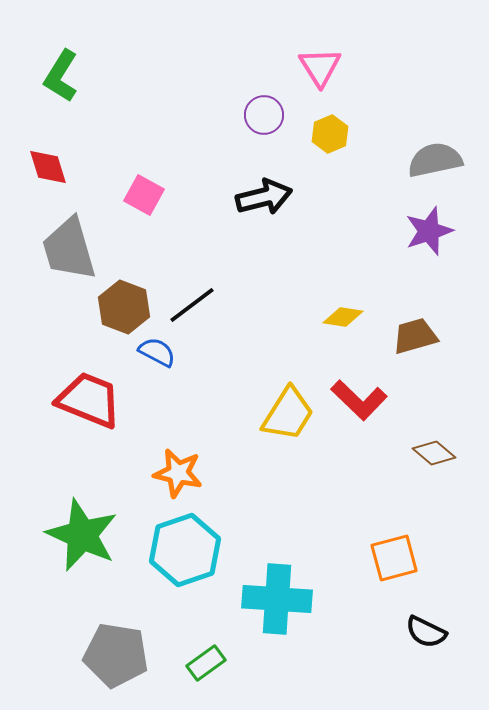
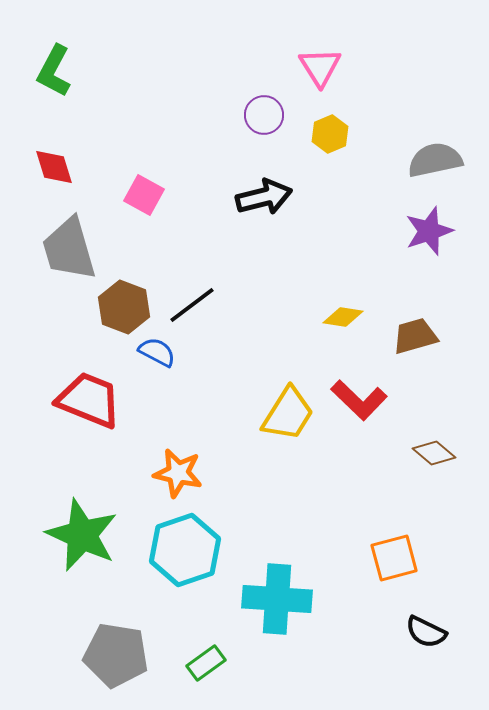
green L-shape: moved 7 px left, 5 px up; rotated 4 degrees counterclockwise
red diamond: moved 6 px right
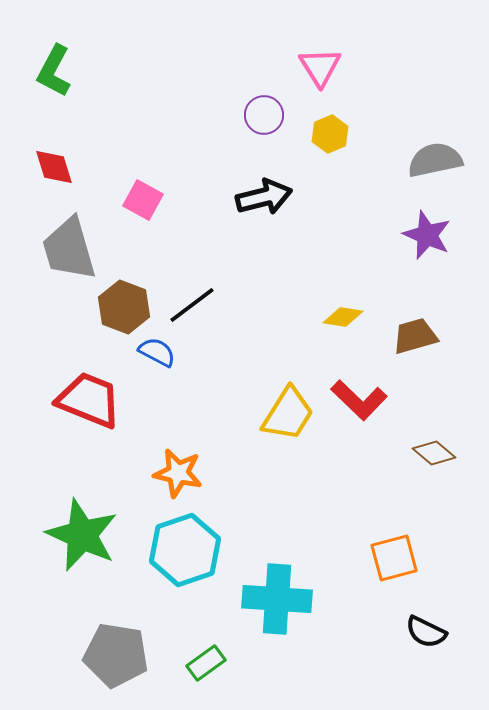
pink square: moved 1 px left, 5 px down
purple star: moved 2 px left, 4 px down; rotated 30 degrees counterclockwise
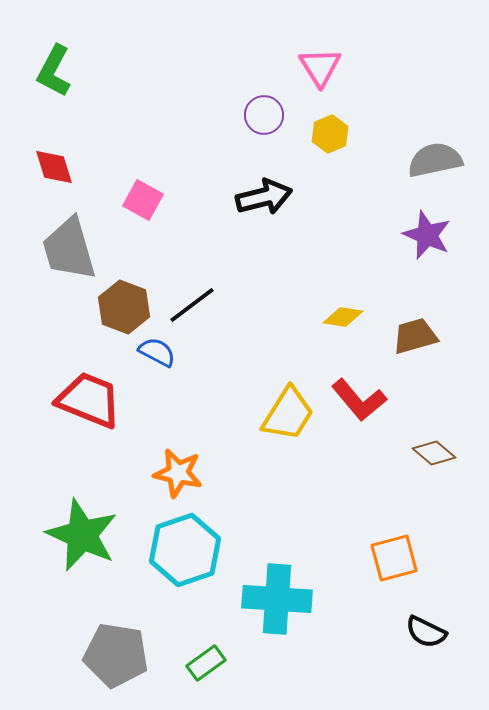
red L-shape: rotated 6 degrees clockwise
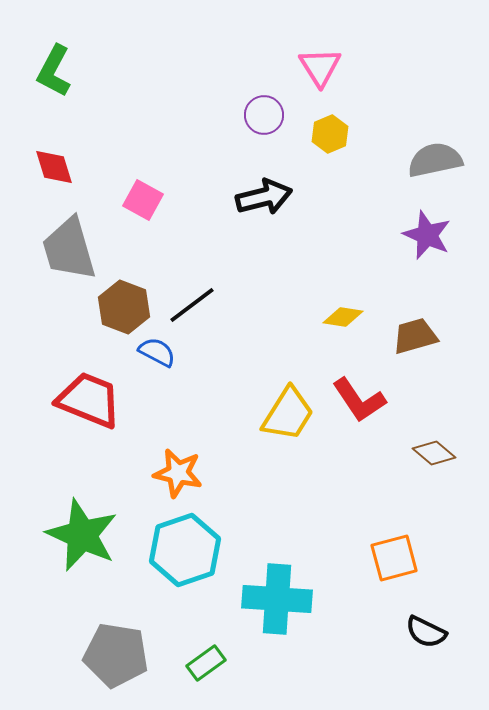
red L-shape: rotated 6 degrees clockwise
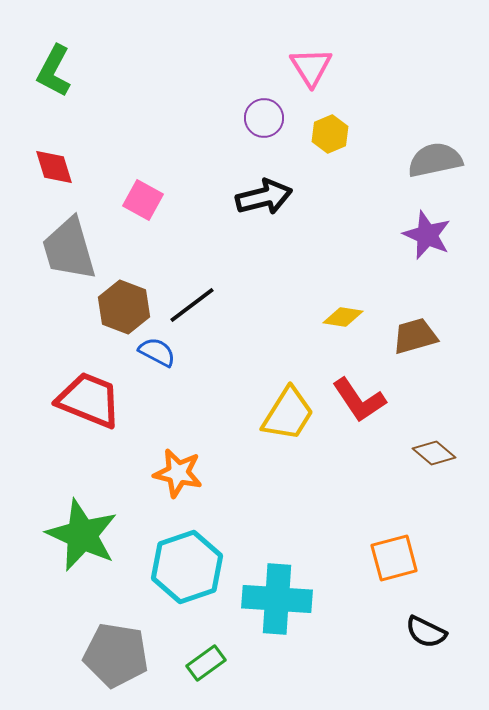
pink triangle: moved 9 px left
purple circle: moved 3 px down
cyan hexagon: moved 2 px right, 17 px down
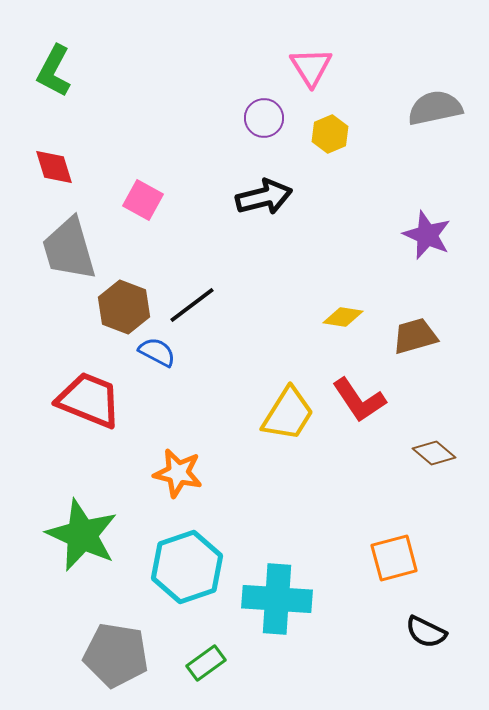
gray semicircle: moved 52 px up
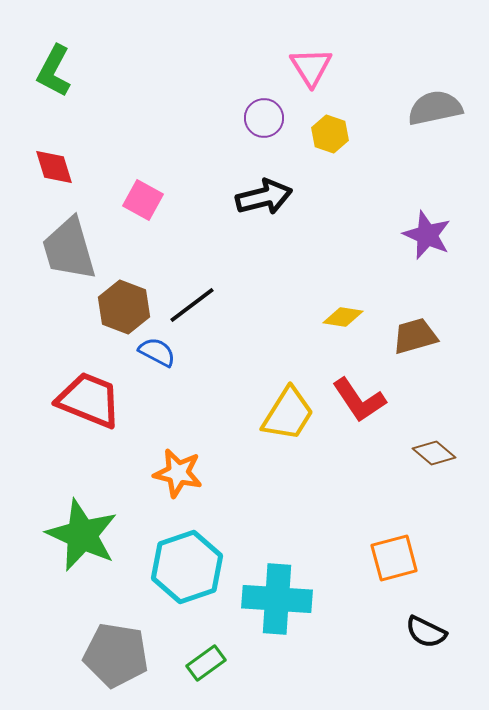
yellow hexagon: rotated 18 degrees counterclockwise
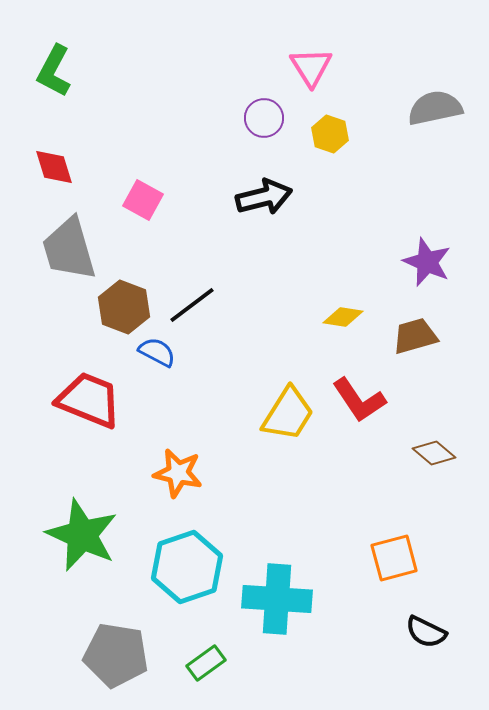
purple star: moved 27 px down
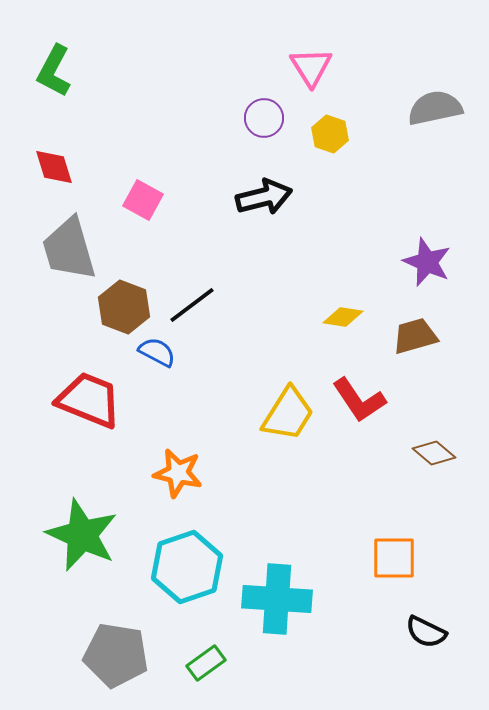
orange square: rotated 15 degrees clockwise
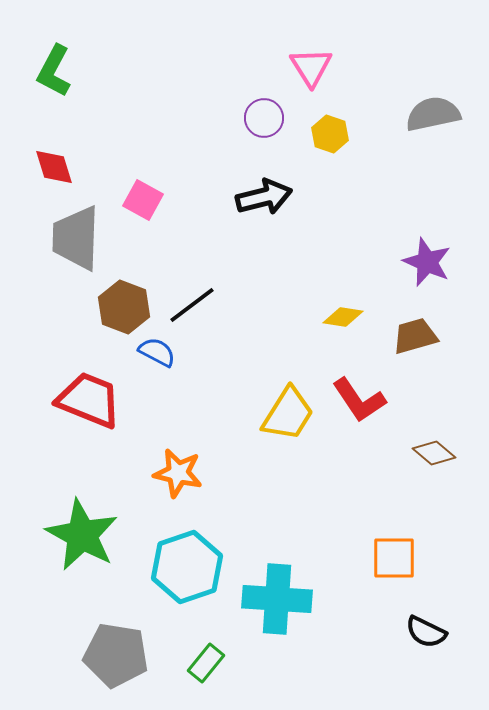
gray semicircle: moved 2 px left, 6 px down
gray trapezoid: moved 7 px right, 11 px up; rotated 18 degrees clockwise
green star: rotated 4 degrees clockwise
green rectangle: rotated 15 degrees counterclockwise
